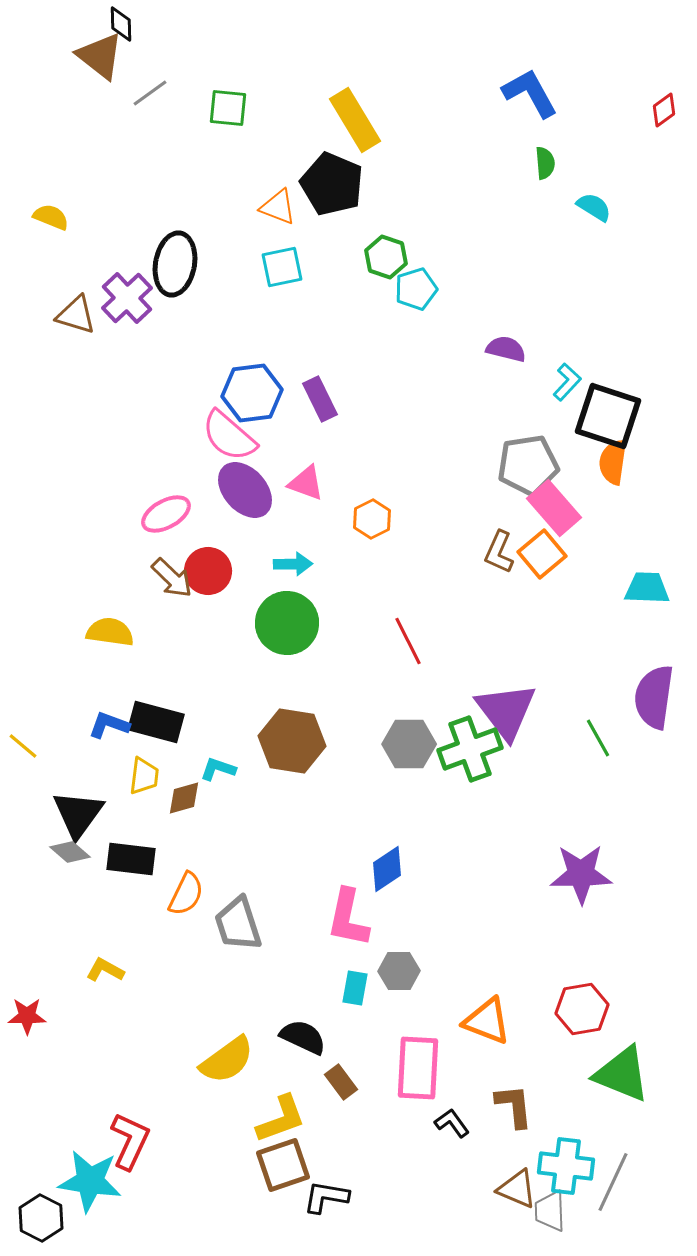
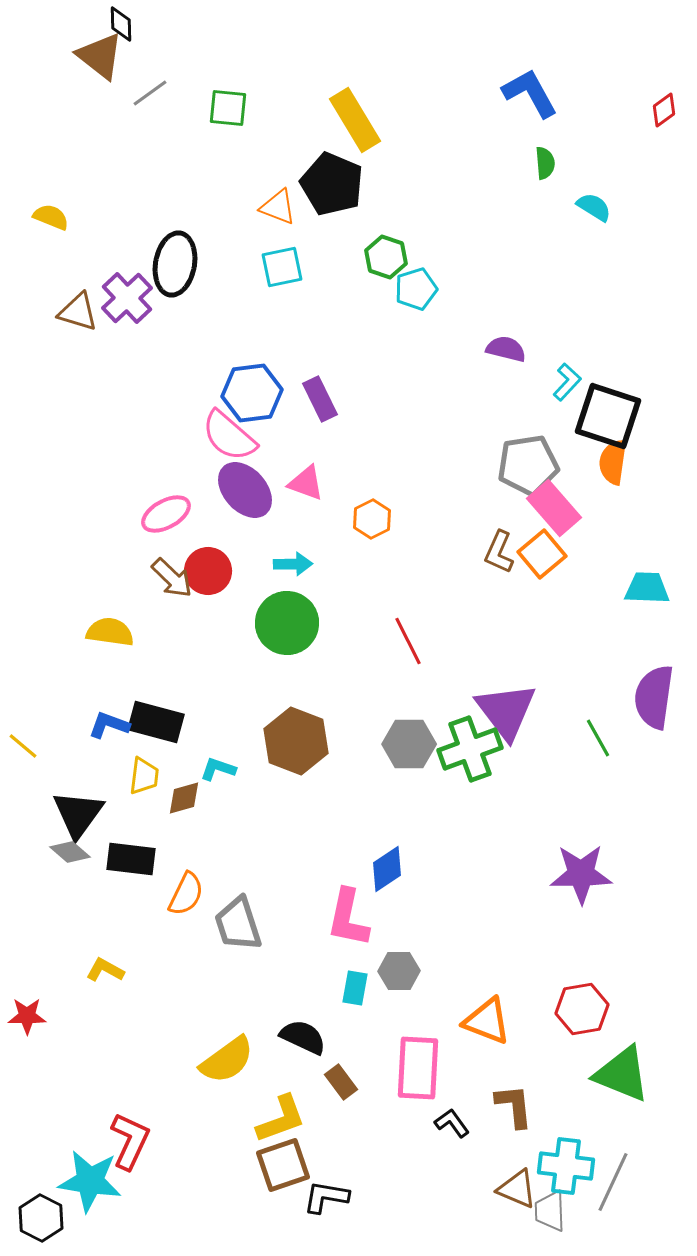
brown triangle at (76, 315): moved 2 px right, 3 px up
brown hexagon at (292, 741): moved 4 px right; rotated 12 degrees clockwise
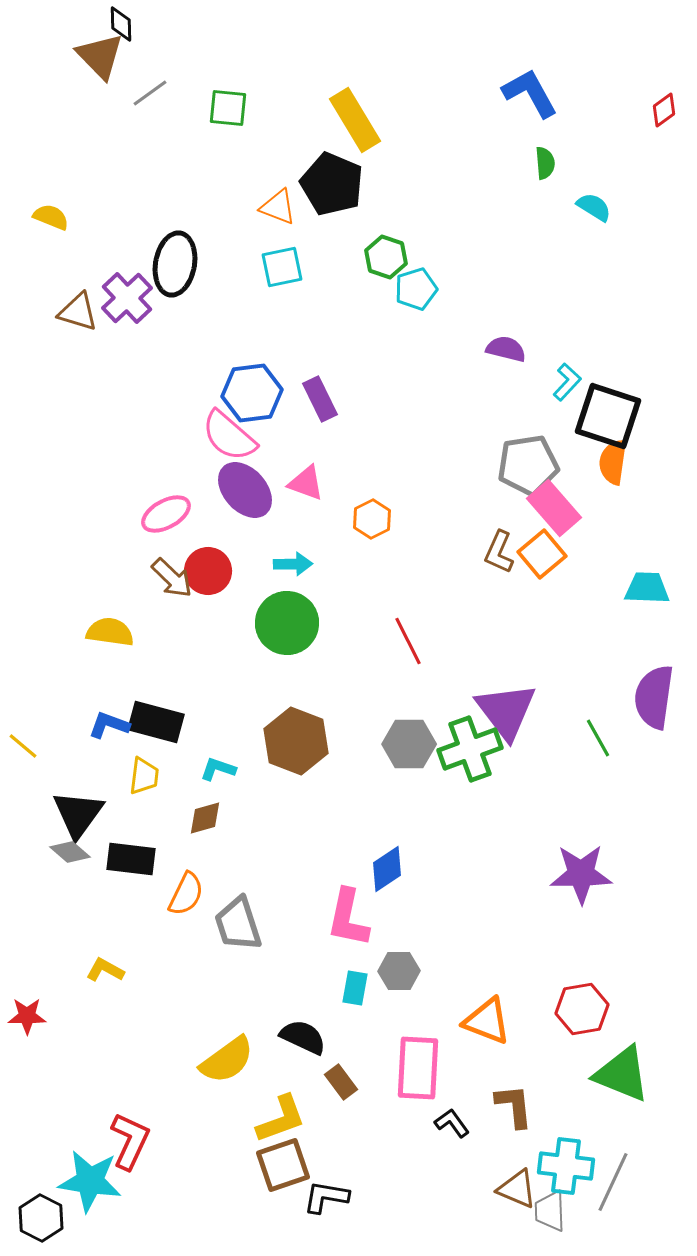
brown triangle at (100, 56): rotated 8 degrees clockwise
brown diamond at (184, 798): moved 21 px right, 20 px down
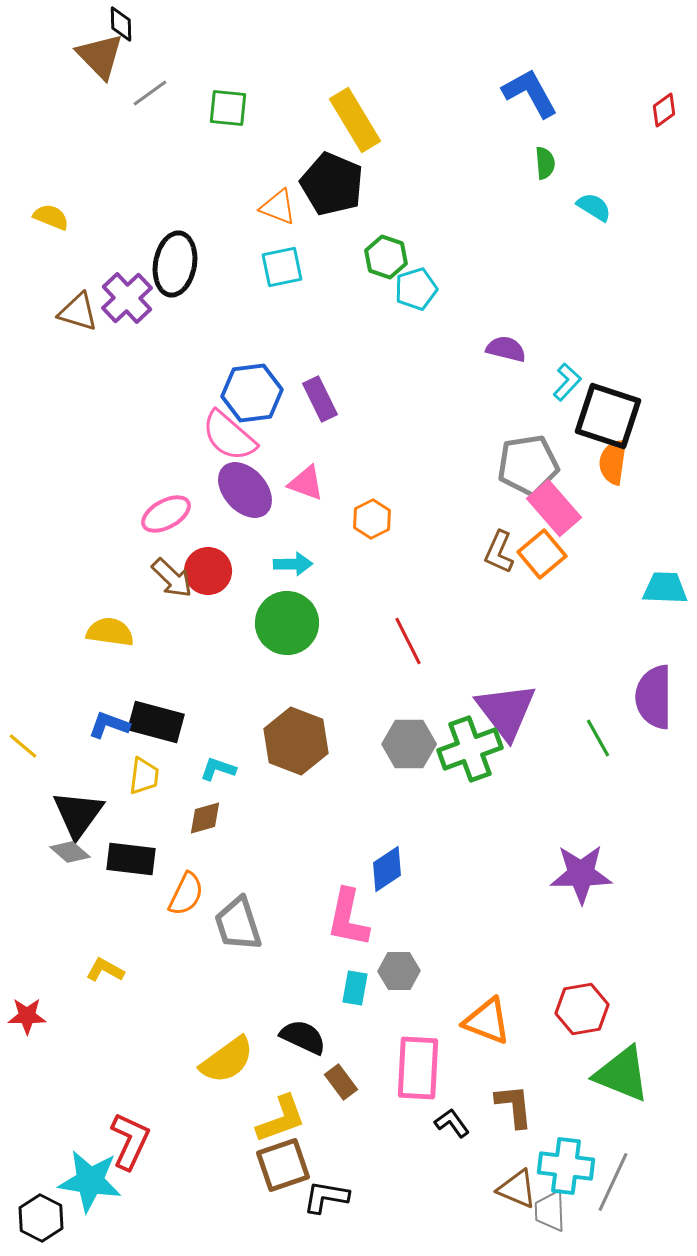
cyan trapezoid at (647, 588): moved 18 px right
purple semicircle at (654, 697): rotated 8 degrees counterclockwise
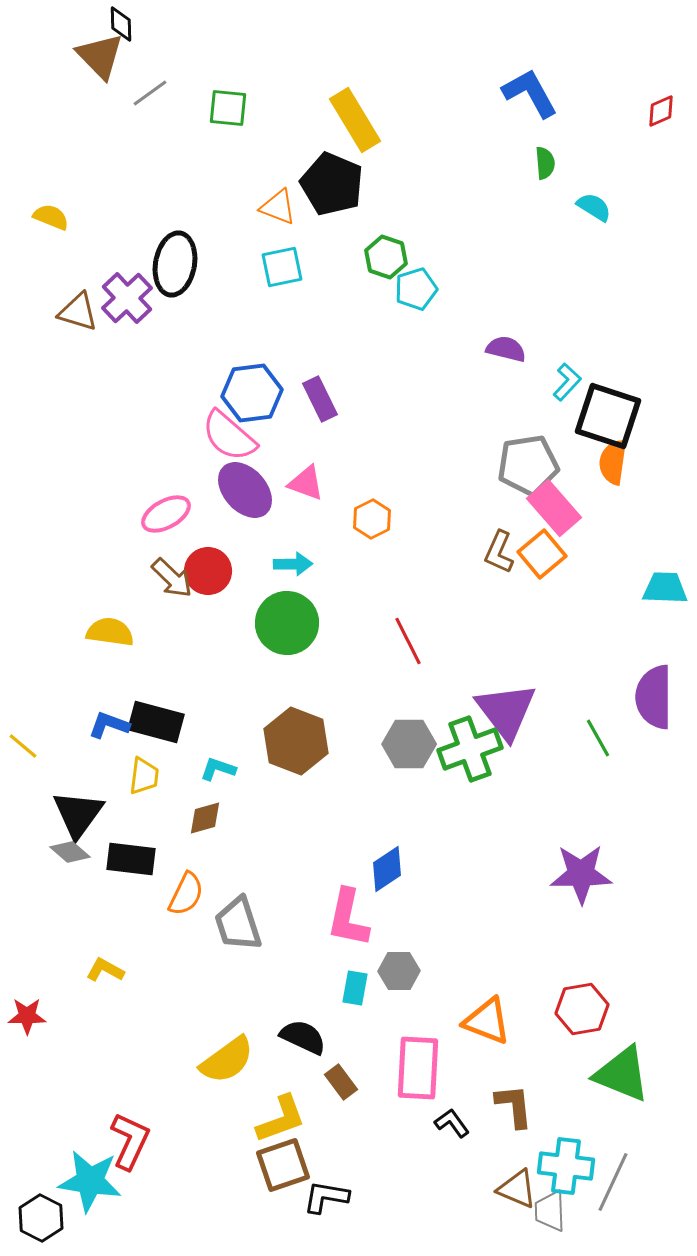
red diamond at (664, 110): moved 3 px left, 1 px down; rotated 12 degrees clockwise
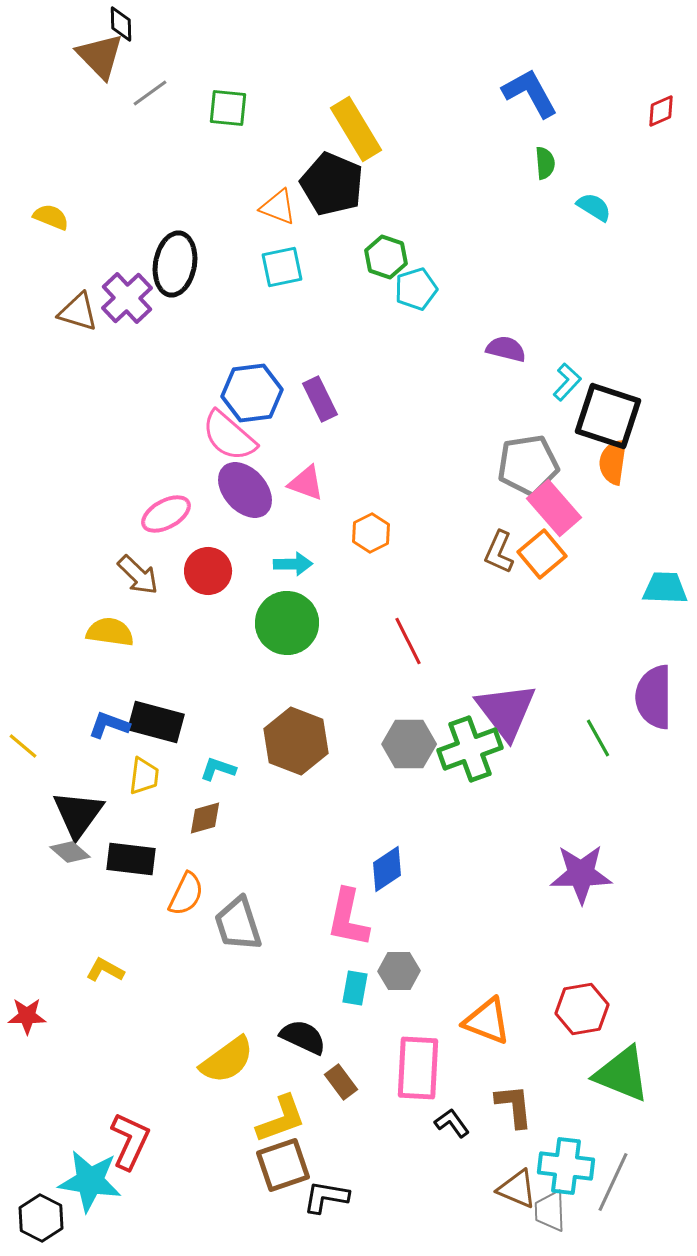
yellow rectangle at (355, 120): moved 1 px right, 9 px down
orange hexagon at (372, 519): moved 1 px left, 14 px down
brown arrow at (172, 578): moved 34 px left, 3 px up
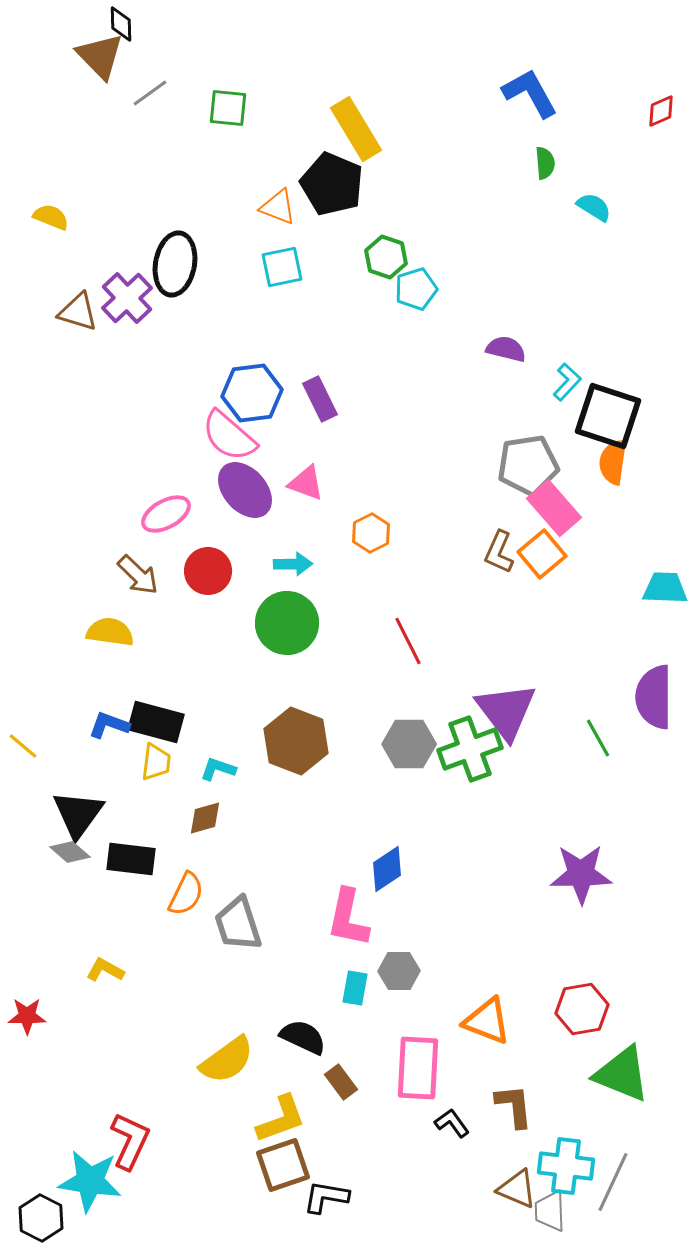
yellow trapezoid at (144, 776): moved 12 px right, 14 px up
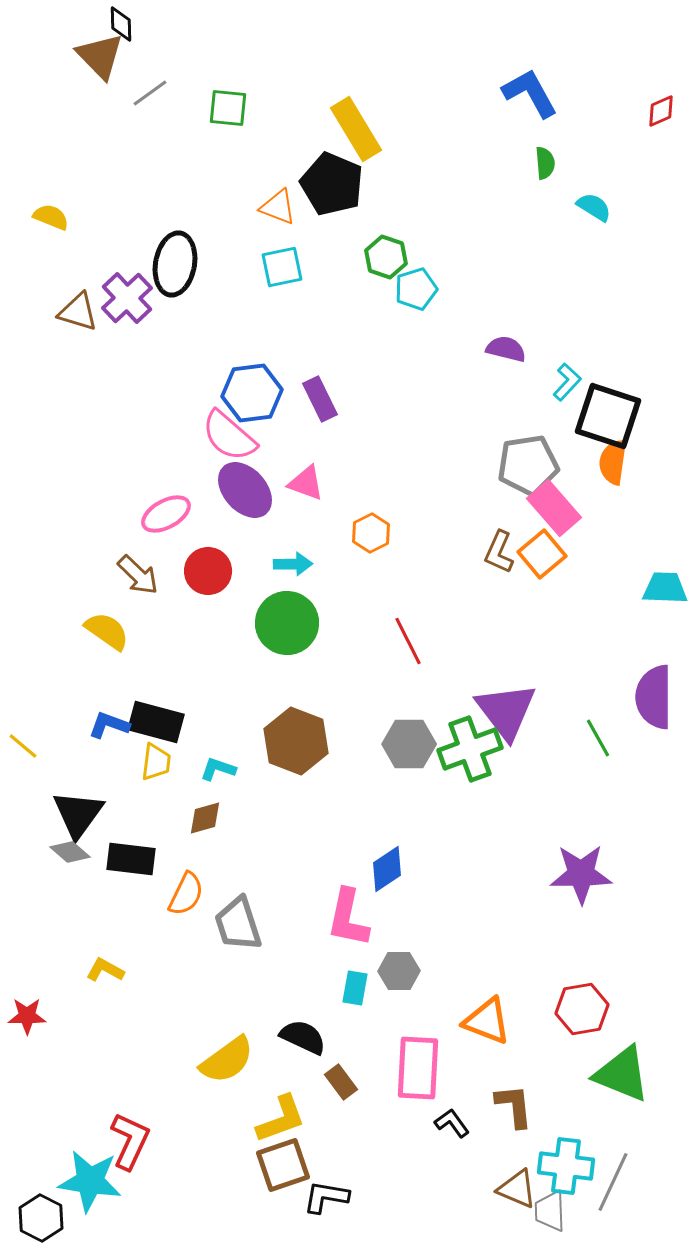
yellow semicircle at (110, 632): moved 3 px left, 1 px up; rotated 27 degrees clockwise
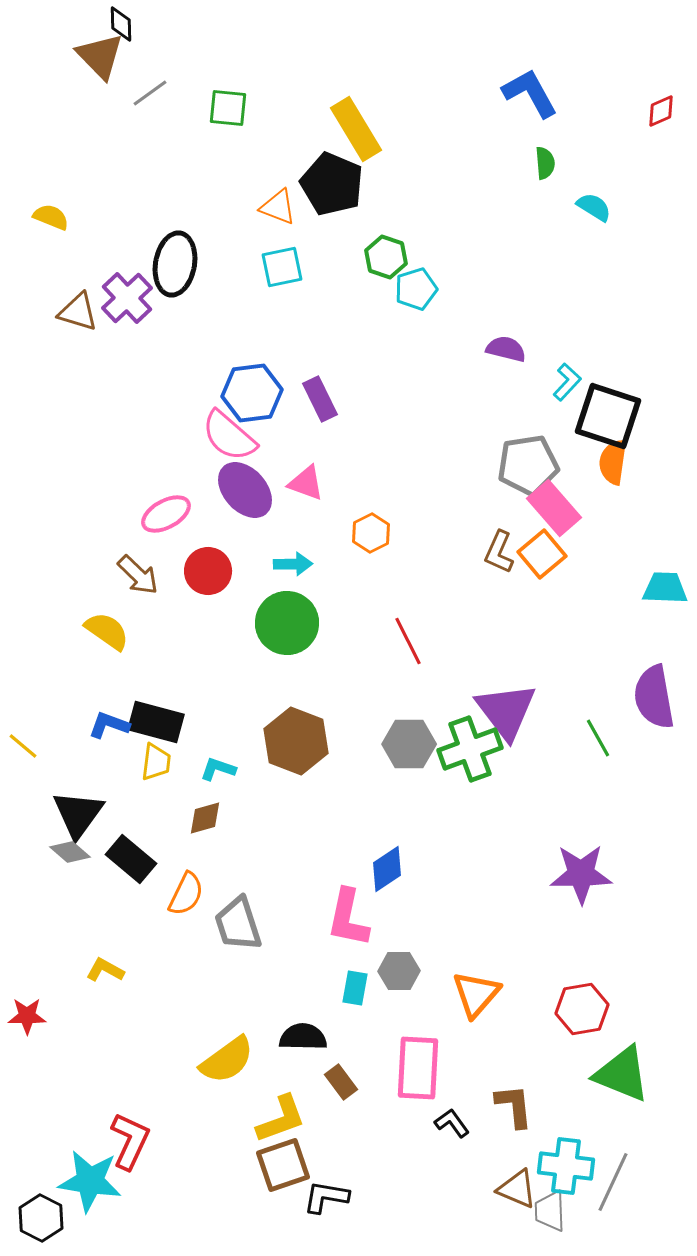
purple semicircle at (654, 697): rotated 10 degrees counterclockwise
black rectangle at (131, 859): rotated 33 degrees clockwise
orange triangle at (487, 1021): moved 11 px left, 27 px up; rotated 50 degrees clockwise
black semicircle at (303, 1037): rotated 24 degrees counterclockwise
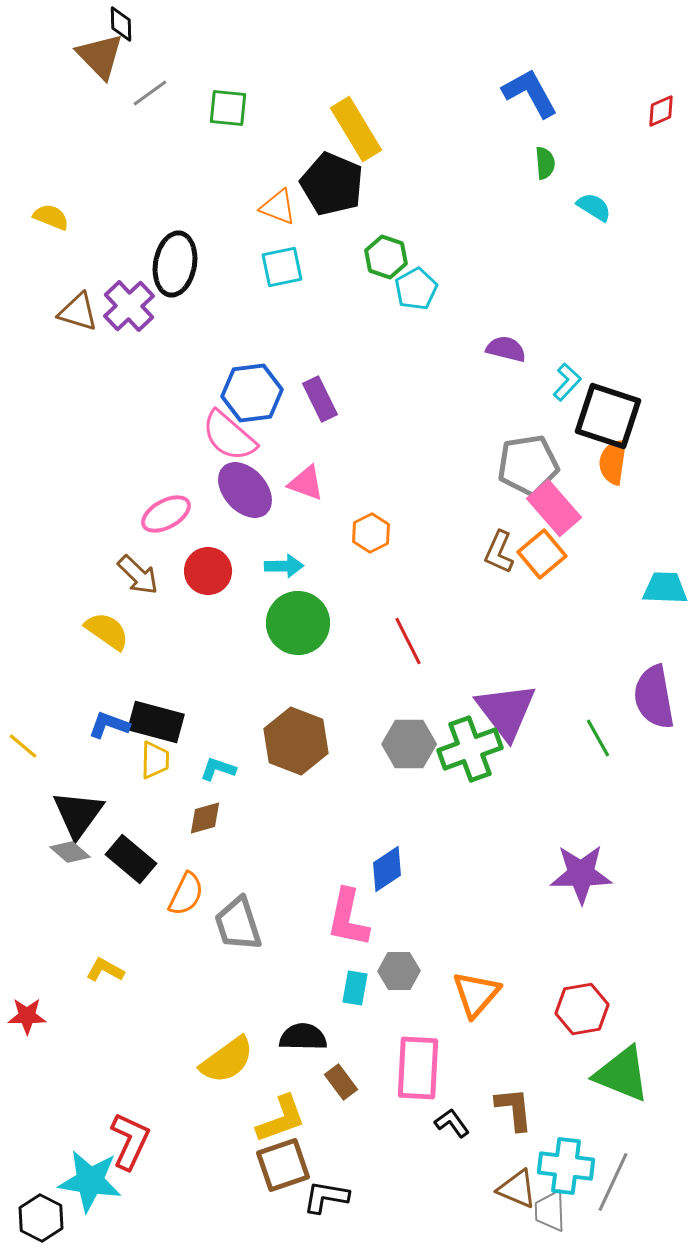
cyan pentagon at (416, 289): rotated 12 degrees counterclockwise
purple cross at (127, 298): moved 2 px right, 8 px down
cyan arrow at (293, 564): moved 9 px left, 2 px down
green circle at (287, 623): moved 11 px right
yellow trapezoid at (156, 762): moved 1 px left, 2 px up; rotated 6 degrees counterclockwise
brown L-shape at (514, 1106): moved 3 px down
